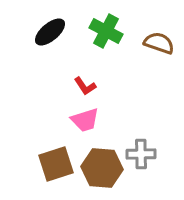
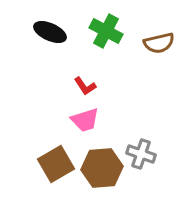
black ellipse: rotated 64 degrees clockwise
brown semicircle: rotated 148 degrees clockwise
gray cross: rotated 20 degrees clockwise
brown square: rotated 12 degrees counterclockwise
brown hexagon: rotated 9 degrees counterclockwise
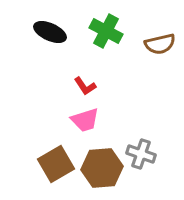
brown semicircle: moved 1 px right, 1 px down
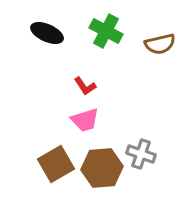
black ellipse: moved 3 px left, 1 px down
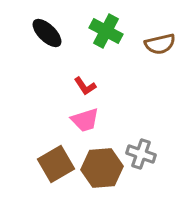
black ellipse: rotated 20 degrees clockwise
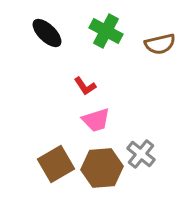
pink trapezoid: moved 11 px right
gray cross: rotated 20 degrees clockwise
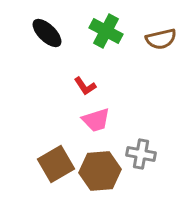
brown semicircle: moved 1 px right, 5 px up
gray cross: rotated 28 degrees counterclockwise
brown hexagon: moved 2 px left, 3 px down
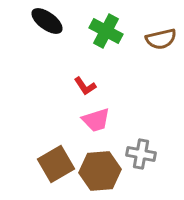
black ellipse: moved 12 px up; rotated 8 degrees counterclockwise
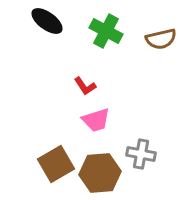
brown hexagon: moved 2 px down
